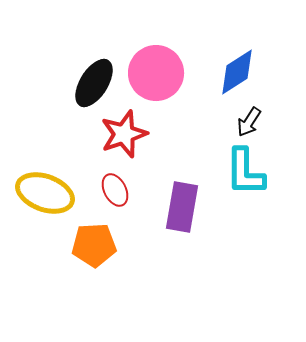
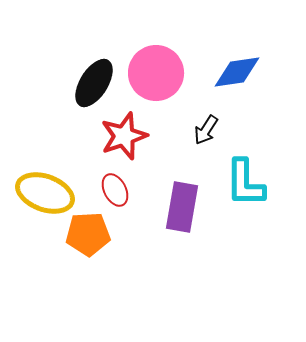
blue diamond: rotated 24 degrees clockwise
black arrow: moved 43 px left, 8 px down
red star: moved 2 px down
cyan L-shape: moved 11 px down
orange pentagon: moved 6 px left, 11 px up
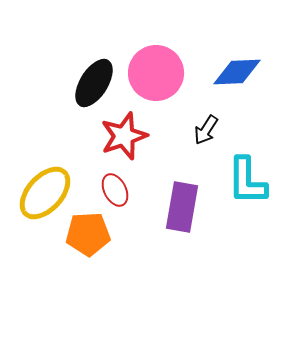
blue diamond: rotated 6 degrees clockwise
cyan L-shape: moved 2 px right, 2 px up
yellow ellipse: rotated 68 degrees counterclockwise
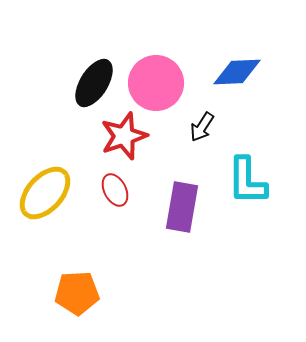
pink circle: moved 10 px down
black arrow: moved 4 px left, 3 px up
orange pentagon: moved 11 px left, 59 px down
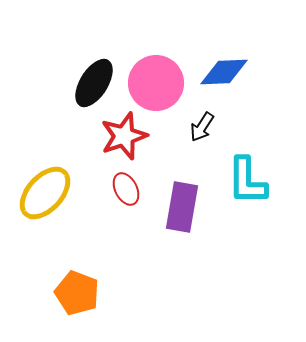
blue diamond: moved 13 px left
red ellipse: moved 11 px right, 1 px up
orange pentagon: rotated 24 degrees clockwise
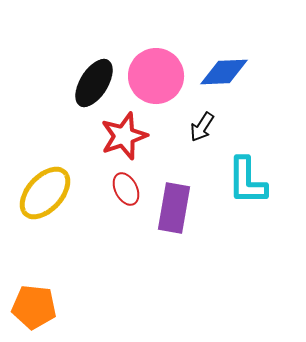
pink circle: moved 7 px up
purple rectangle: moved 8 px left, 1 px down
orange pentagon: moved 43 px left, 14 px down; rotated 15 degrees counterclockwise
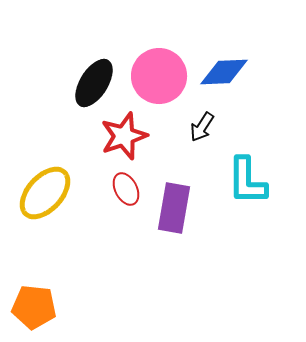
pink circle: moved 3 px right
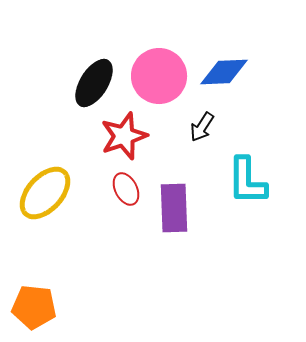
purple rectangle: rotated 12 degrees counterclockwise
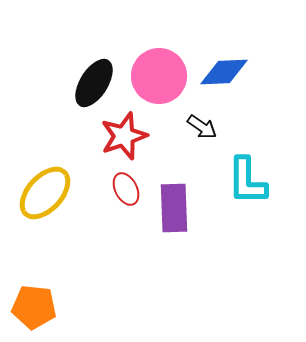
black arrow: rotated 88 degrees counterclockwise
